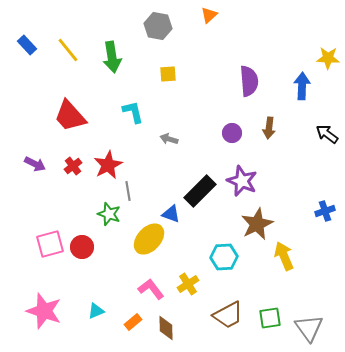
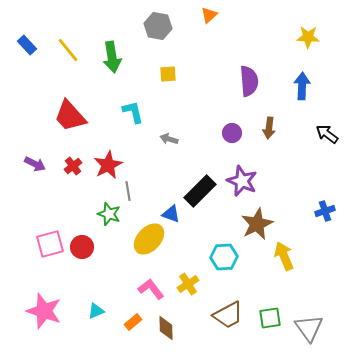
yellow star: moved 20 px left, 21 px up
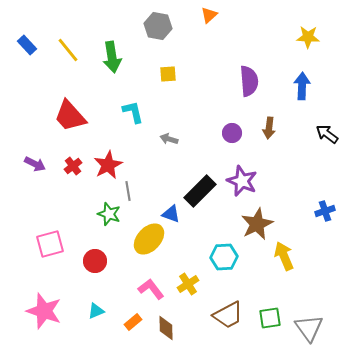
red circle: moved 13 px right, 14 px down
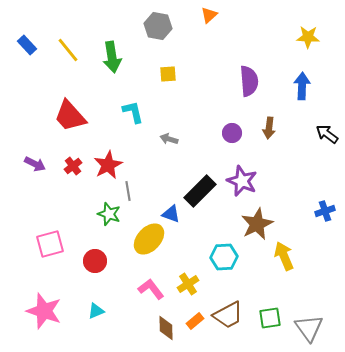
orange rectangle: moved 62 px right, 1 px up
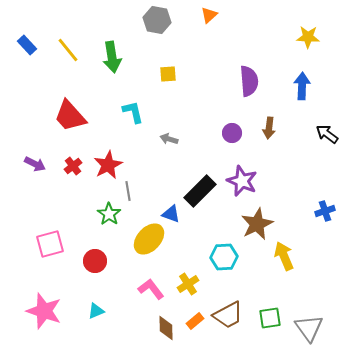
gray hexagon: moved 1 px left, 6 px up
green star: rotated 15 degrees clockwise
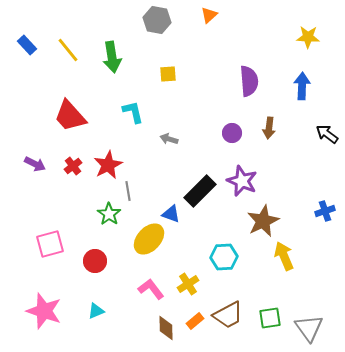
brown star: moved 6 px right, 3 px up
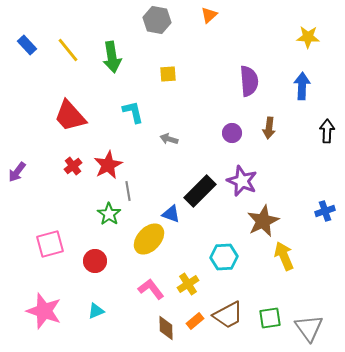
black arrow: moved 3 px up; rotated 55 degrees clockwise
purple arrow: moved 18 px left, 8 px down; rotated 100 degrees clockwise
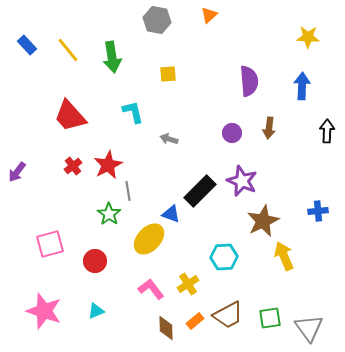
blue cross: moved 7 px left; rotated 12 degrees clockwise
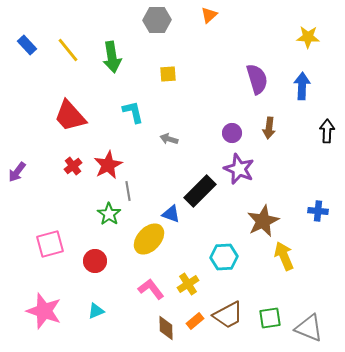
gray hexagon: rotated 12 degrees counterclockwise
purple semicircle: moved 8 px right, 2 px up; rotated 12 degrees counterclockwise
purple star: moved 3 px left, 12 px up
blue cross: rotated 12 degrees clockwise
gray triangle: rotated 32 degrees counterclockwise
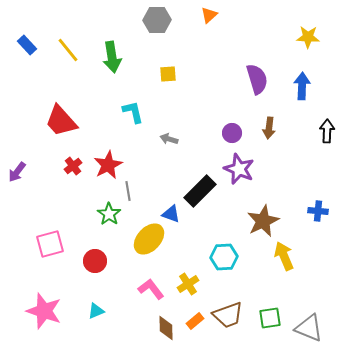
red trapezoid: moved 9 px left, 5 px down
brown trapezoid: rotated 8 degrees clockwise
